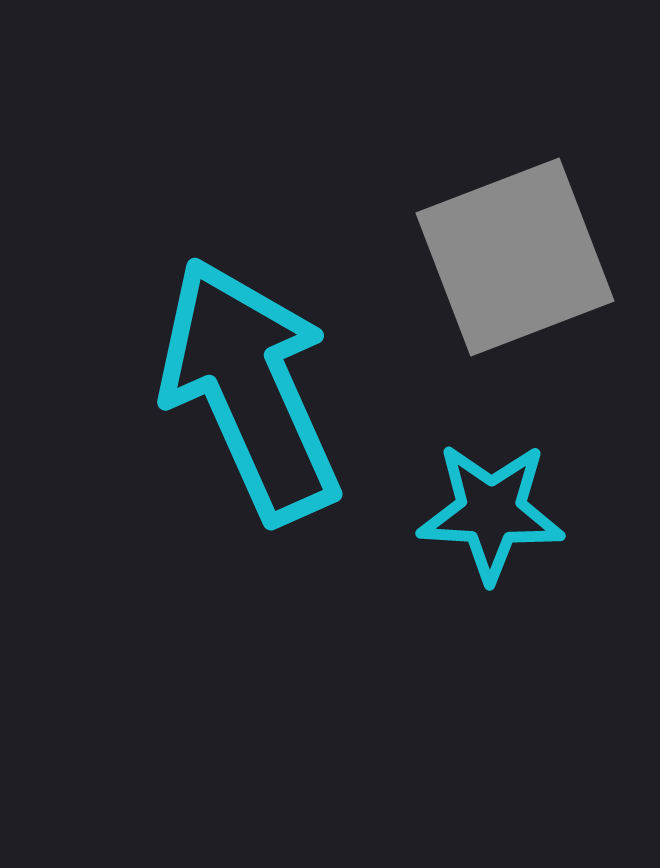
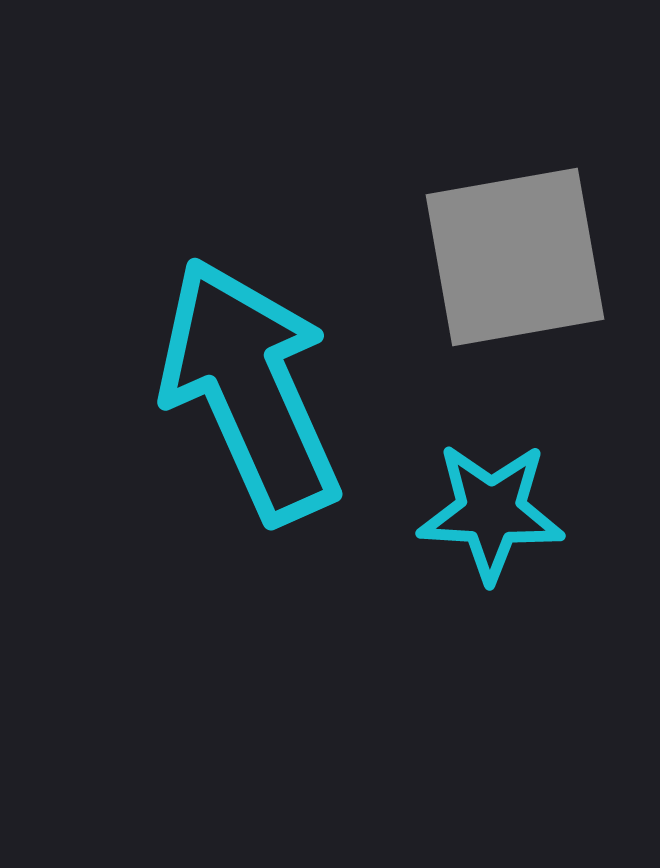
gray square: rotated 11 degrees clockwise
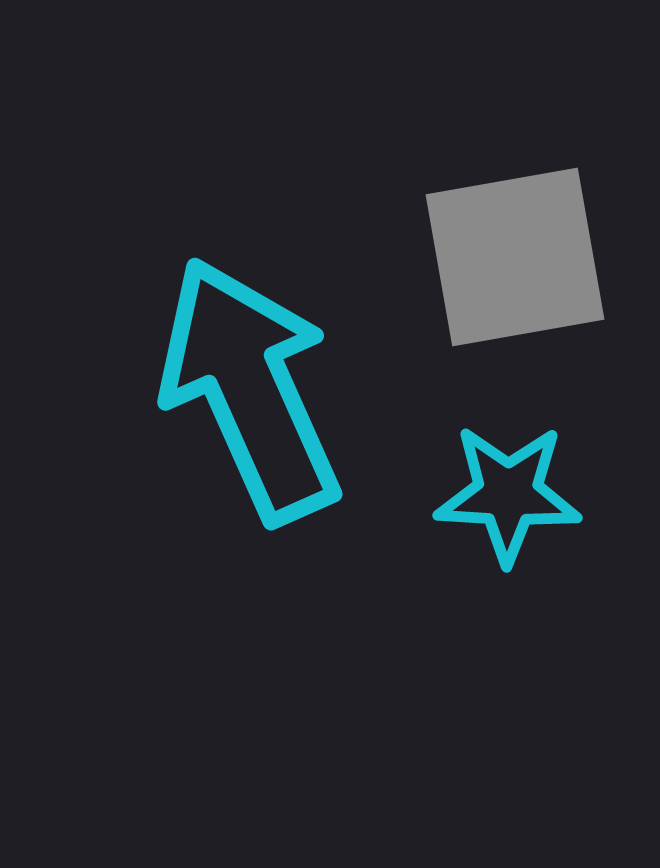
cyan star: moved 17 px right, 18 px up
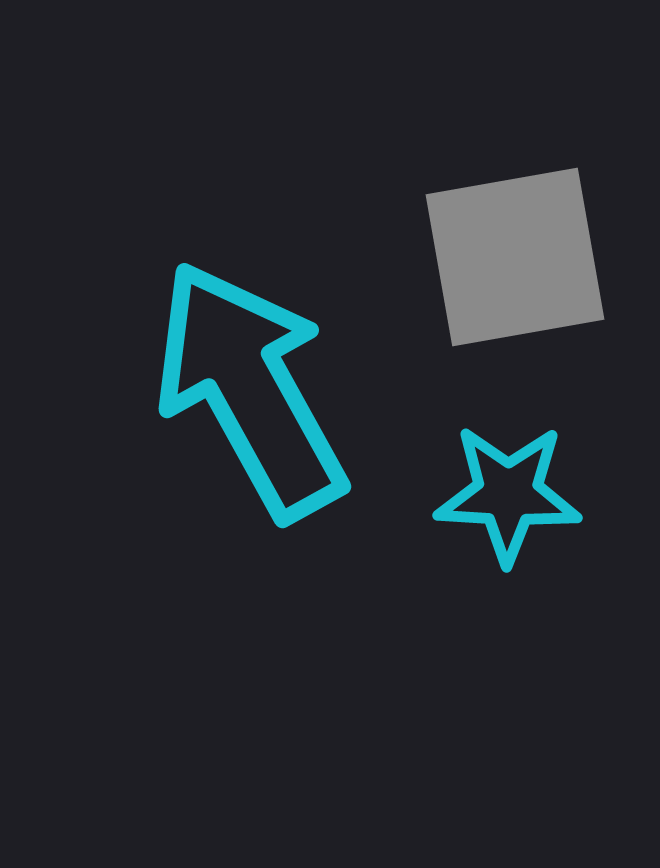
cyan arrow: rotated 5 degrees counterclockwise
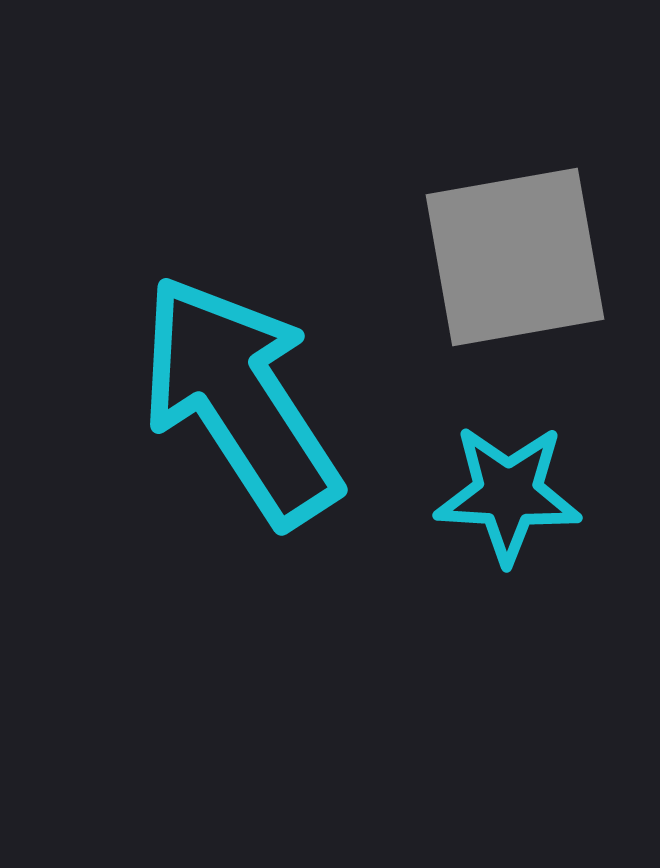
cyan arrow: moved 10 px left, 10 px down; rotated 4 degrees counterclockwise
